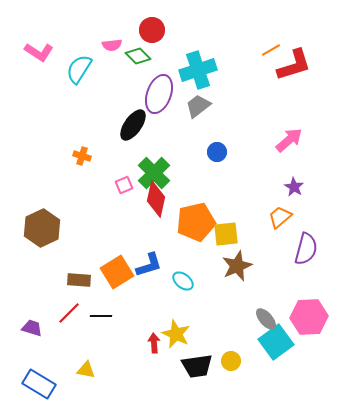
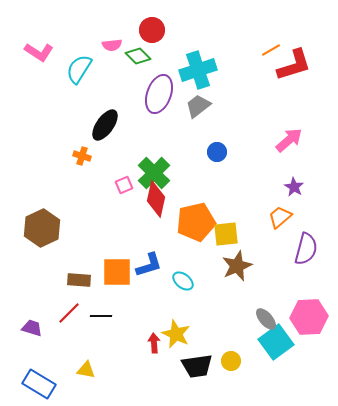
black ellipse: moved 28 px left
orange square: rotated 32 degrees clockwise
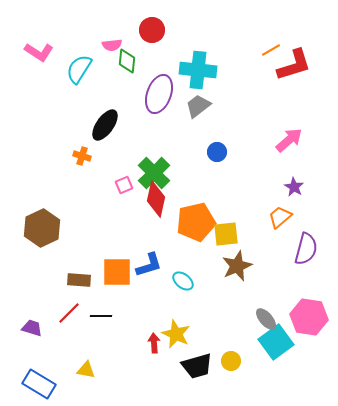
green diamond: moved 11 px left, 5 px down; rotated 50 degrees clockwise
cyan cross: rotated 24 degrees clockwise
pink hexagon: rotated 12 degrees clockwise
black trapezoid: rotated 8 degrees counterclockwise
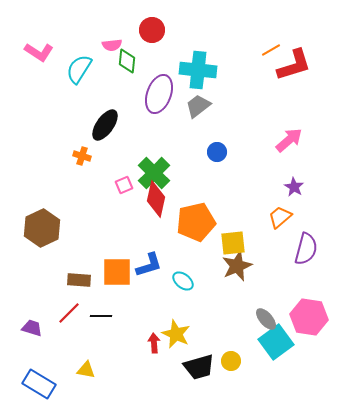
yellow square: moved 7 px right, 9 px down
black trapezoid: moved 2 px right, 1 px down
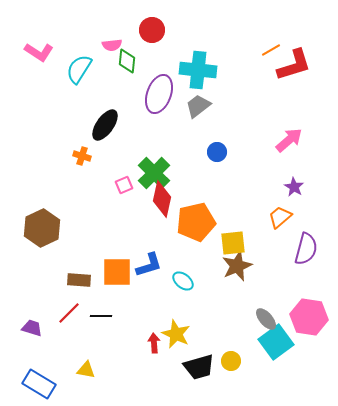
red diamond: moved 6 px right
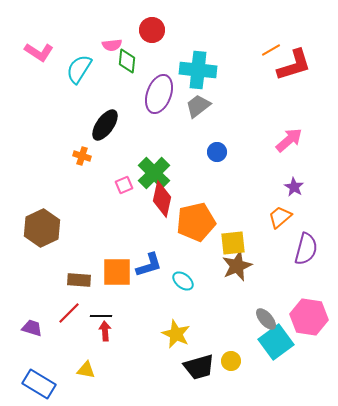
red arrow: moved 49 px left, 12 px up
